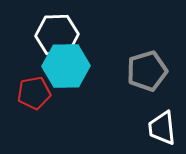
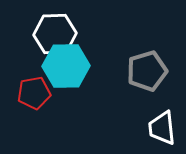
white hexagon: moved 2 px left, 1 px up
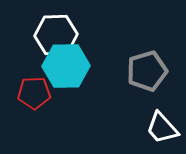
white hexagon: moved 1 px right, 1 px down
red pentagon: rotated 8 degrees clockwise
white trapezoid: rotated 36 degrees counterclockwise
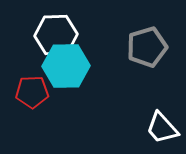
gray pentagon: moved 24 px up
red pentagon: moved 2 px left, 1 px up
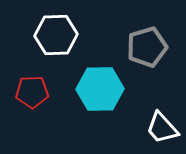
cyan hexagon: moved 34 px right, 23 px down
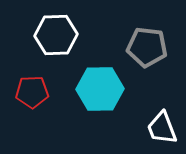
gray pentagon: rotated 24 degrees clockwise
white trapezoid: rotated 21 degrees clockwise
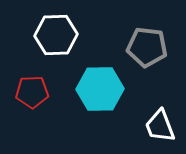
white trapezoid: moved 2 px left, 2 px up
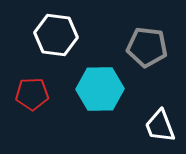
white hexagon: rotated 9 degrees clockwise
red pentagon: moved 2 px down
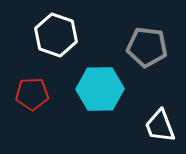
white hexagon: rotated 12 degrees clockwise
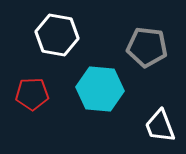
white hexagon: moved 1 px right; rotated 9 degrees counterclockwise
cyan hexagon: rotated 6 degrees clockwise
